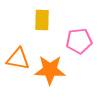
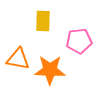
yellow rectangle: moved 1 px right, 1 px down
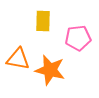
pink pentagon: moved 1 px left, 3 px up
orange star: rotated 12 degrees clockwise
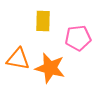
orange star: moved 2 px up
